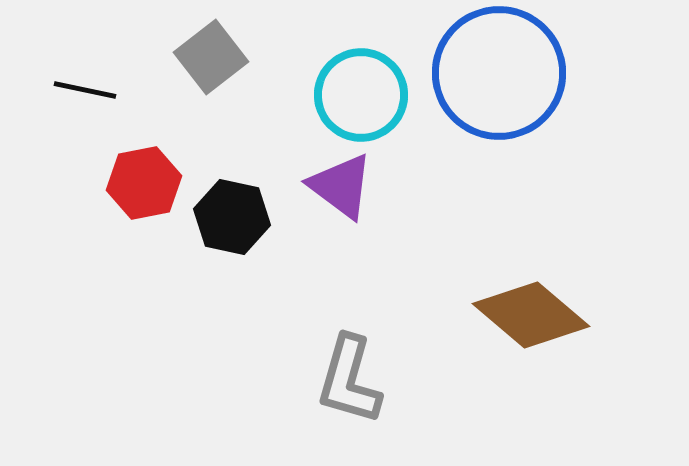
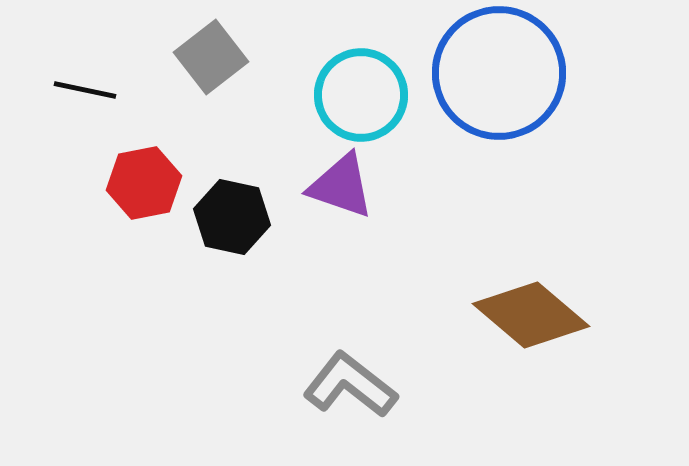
purple triangle: rotated 18 degrees counterclockwise
gray L-shape: moved 1 px right, 5 px down; rotated 112 degrees clockwise
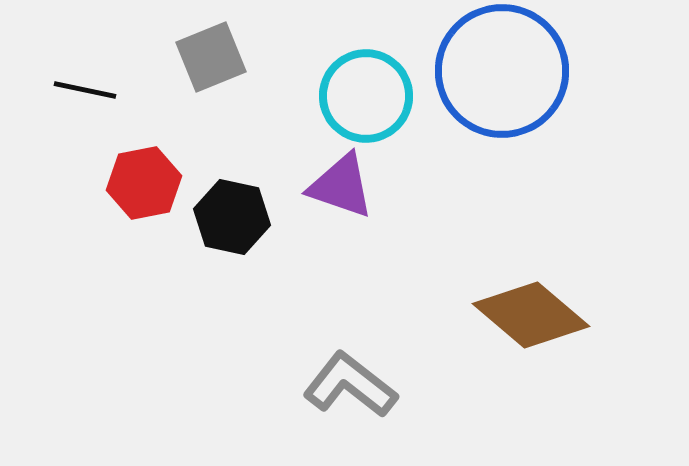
gray square: rotated 16 degrees clockwise
blue circle: moved 3 px right, 2 px up
cyan circle: moved 5 px right, 1 px down
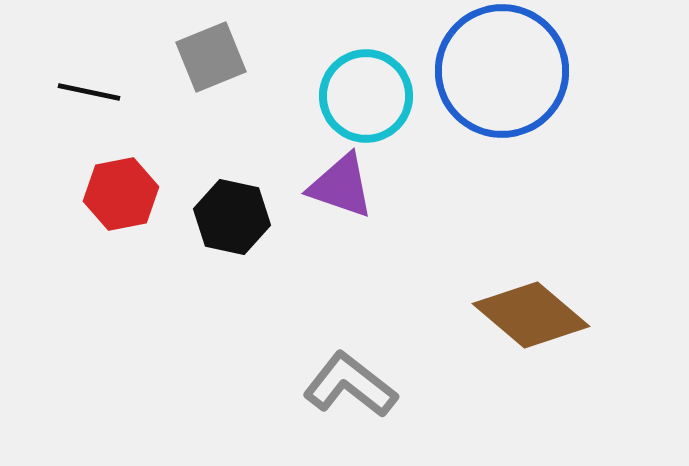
black line: moved 4 px right, 2 px down
red hexagon: moved 23 px left, 11 px down
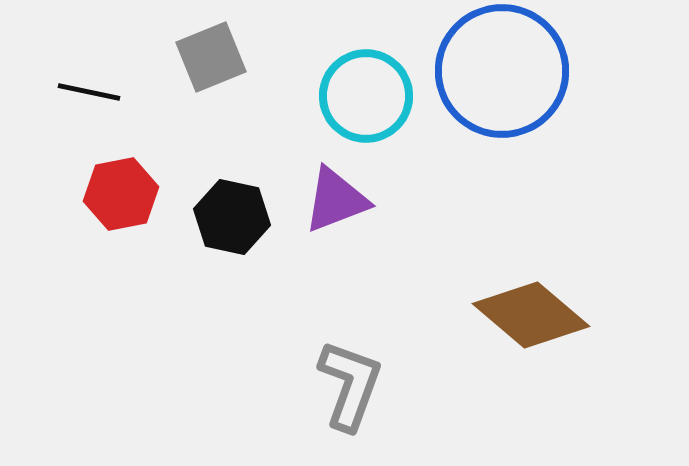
purple triangle: moved 5 px left, 14 px down; rotated 40 degrees counterclockwise
gray L-shape: rotated 72 degrees clockwise
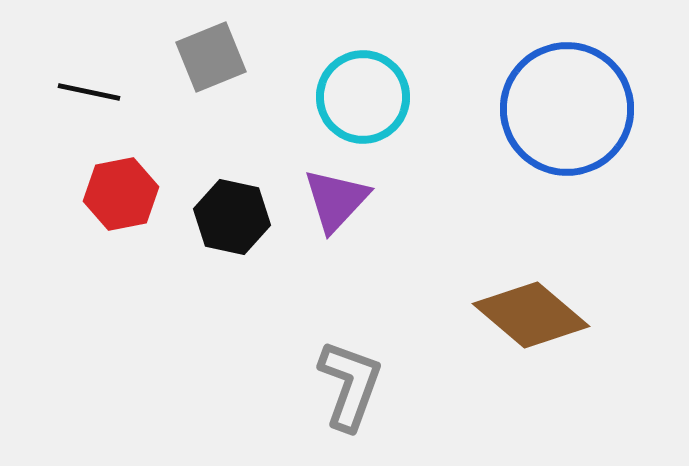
blue circle: moved 65 px right, 38 px down
cyan circle: moved 3 px left, 1 px down
purple triangle: rotated 26 degrees counterclockwise
